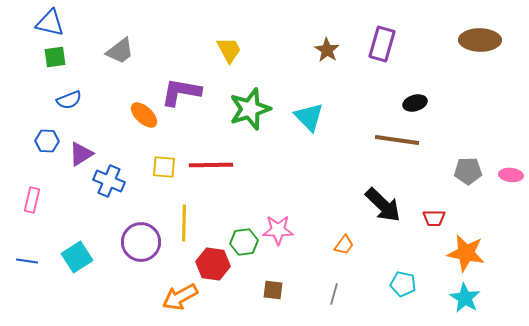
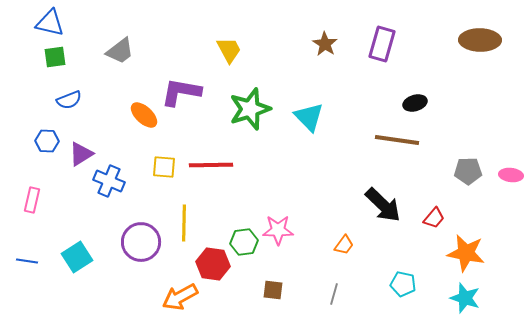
brown star: moved 2 px left, 6 px up
red trapezoid: rotated 50 degrees counterclockwise
cyan star: rotated 12 degrees counterclockwise
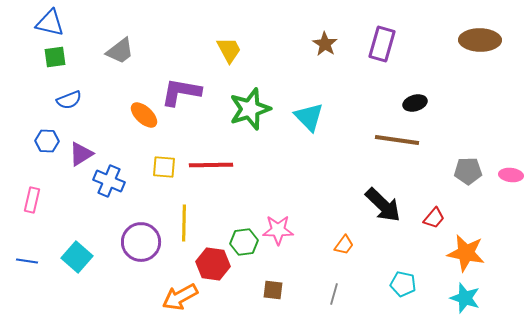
cyan square: rotated 16 degrees counterclockwise
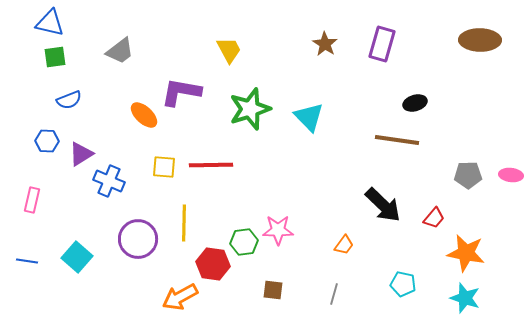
gray pentagon: moved 4 px down
purple circle: moved 3 px left, 3 px up
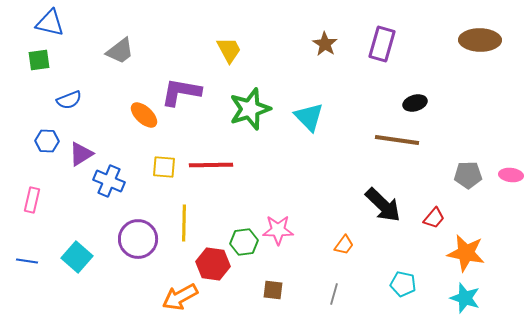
green square: moved 16 px left, 3 px down
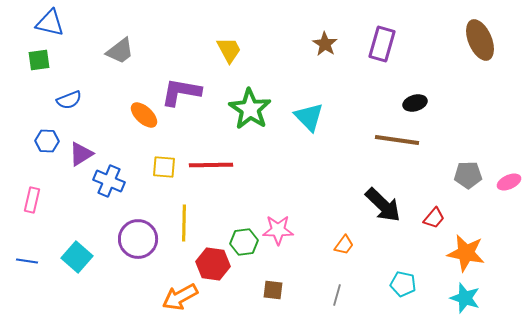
brown ellipse: rotated 66 degrees clockwise
green star: rotated 21 degrees counterclockwise
pink ellipse: moved 2 px left, 7 px down; rotated 30 degrees counterclockwise
gray line: moved 3 px right, 1 px down
